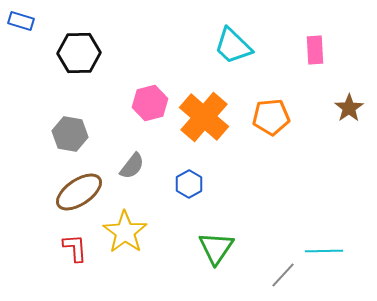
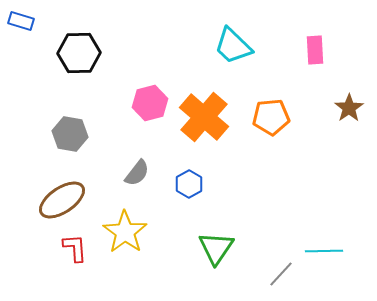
gray semicircle: moved 5 px right, 7 px down
brown ellipse: moved 17 px left, 8 px down
gray line: moved 2 px left, 1 px up
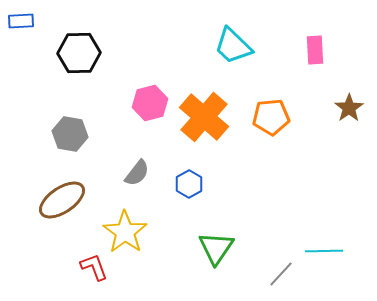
blue rectangle: rotated 20 degrees counterclockwise
red L-shape: moved 19 px right, 19 px down; rotated 16 degrees counterclockwise
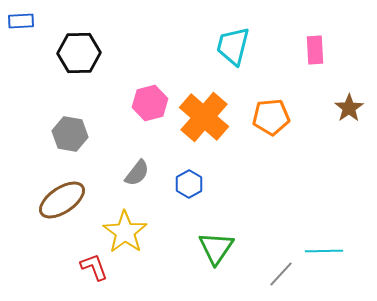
cyan trapezoid: rotated 60 degrees clockwise
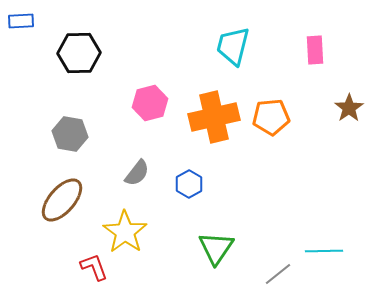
orange cross: moved 10 px right; rotated 36 degrees clockwise
brown ellipse: rotated 15 degrees counterclockwise
gray line: moved 3 px left; rotated 8 degrees clockwise
